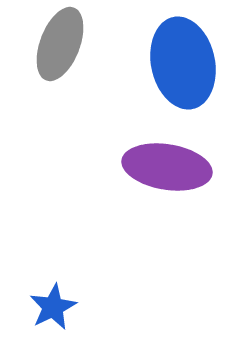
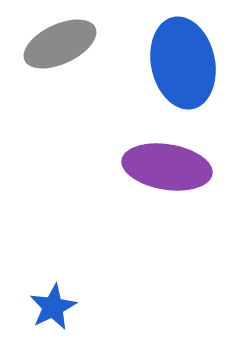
gray ellipse: rotated 44 degrees clockwise
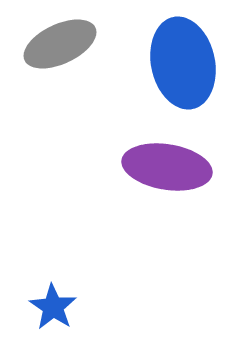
blue star: rotated 12 degrees counterclockwise
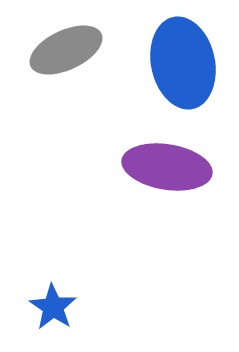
gray ellipse: moved 6 px right, 6 px down
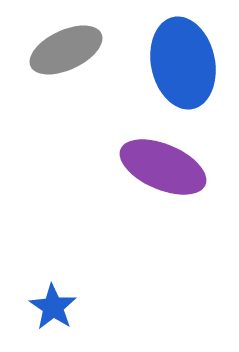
purple ellipse: moved 4 px left; rotated 14 degrees clockwise
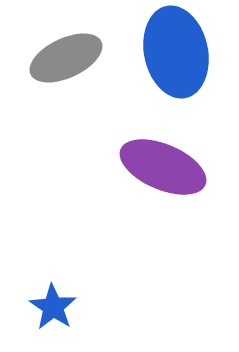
gray ellipse: moved 8 px down
blue ellipse: moved 7 px left, 11 px up
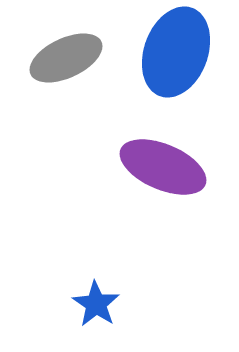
blue ellipse: rotated 32 degrees clockwise
blue star: moved 43 px right, 3 px up
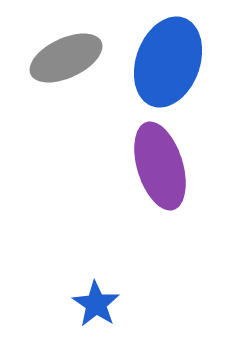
blue ellipse: moved 8 px left, 10 px down
purple ellipse: moved 3 px left, 1 px up; rotated 50 degrees clockwise
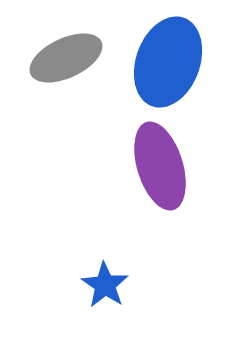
blue star: moved 9 px right, 19 px up
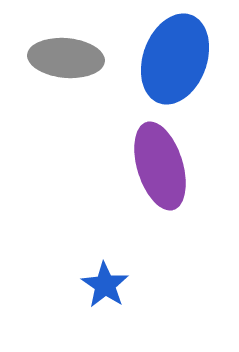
gray ellipse: rotated 30 degrees clockwise
blue ellipse: moved 7 px right, 3 px up
